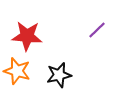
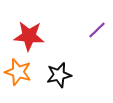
red star: moved 2 px right
orange star: moved 1 px right, 1 px down
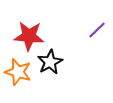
black star: moved 9 px left, 13 px up; rotated 15 degrees counterclockwise
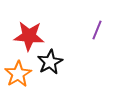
purple line: rotated 24 degrees counterclockwise
orange star: moved 2 px down; rotated 24 degrees clockwise
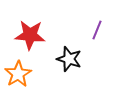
red star: moved 1 px right, 1 px up
black star: moved 19 px right, 3 px up; rotated 25 degrees counterclockwise
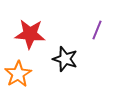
red star: moved 1 px up
black star: moved 4 px left
